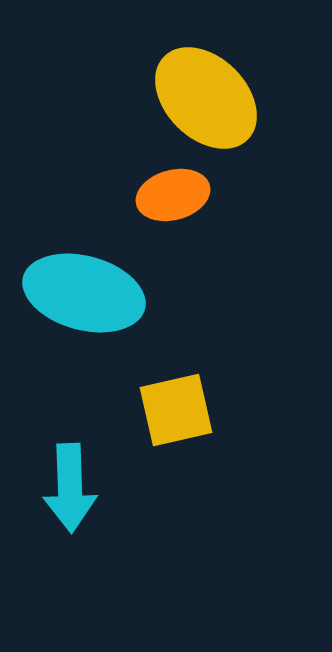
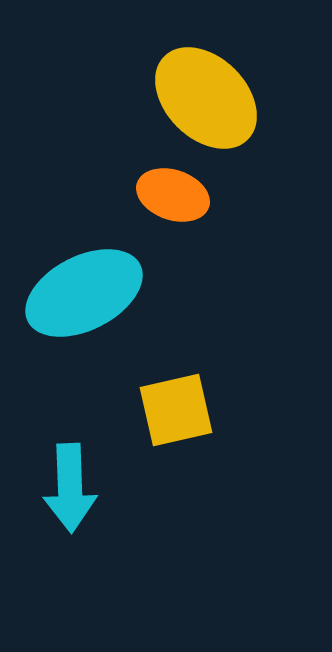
orange ellipse: rotated 34 degrees clockwise
cyan ellipse: rotated 42 degrees counterclockwise
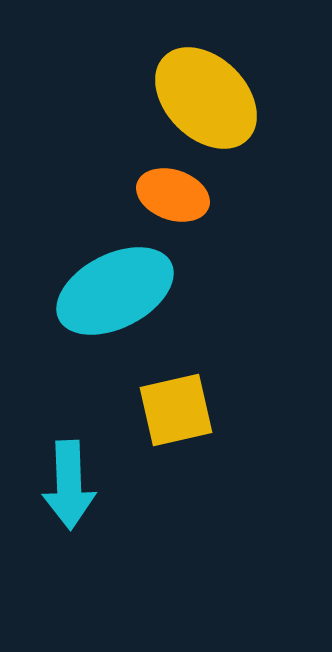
cyan ellipse: moved 31 px right, 2 px up
cyan arrow: moved 1 px left, 3 px up
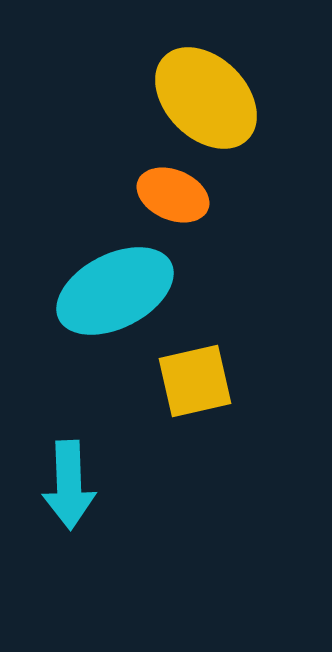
orange ellipse: rotated 4 degrees clockwise
yellow square: moved 19 px right, 29 px up
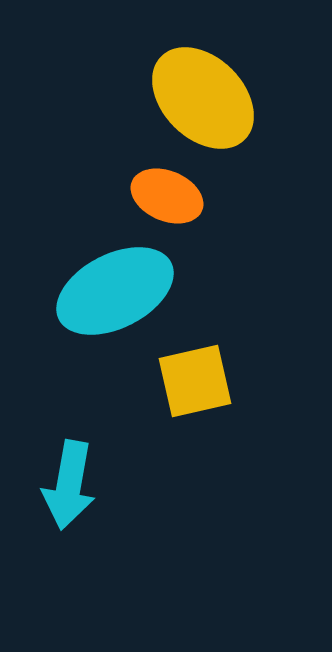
yellow ellipse: moved 3 px left
orange ellipse: moved 6 px left, 1 px down
cyan arrow: rotated 12 degrees clockwise
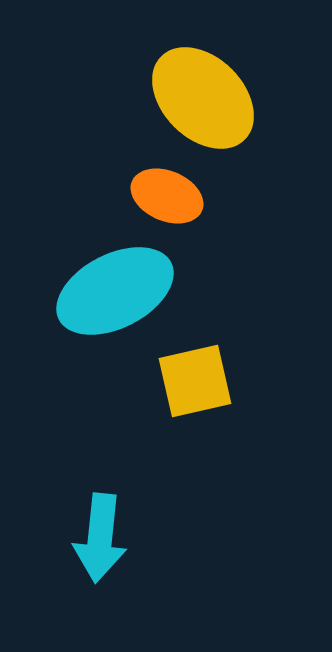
cyan arrow: moved 31 px right, 53 px down; rotated 4 degrees counterclockwise
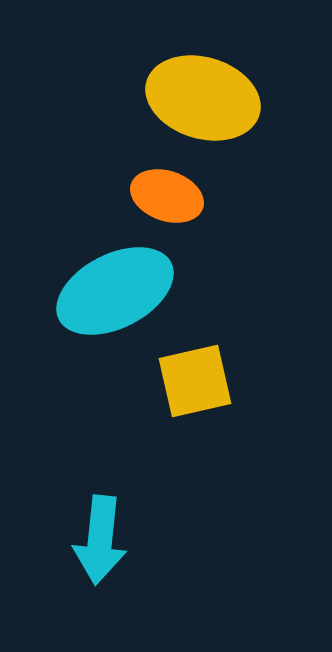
yellow ellipse: rotated 28 degrees counterclockwise
orange ellipse: rotated 4 degrees counterclockwise
cyan arrow: moved 2 px down
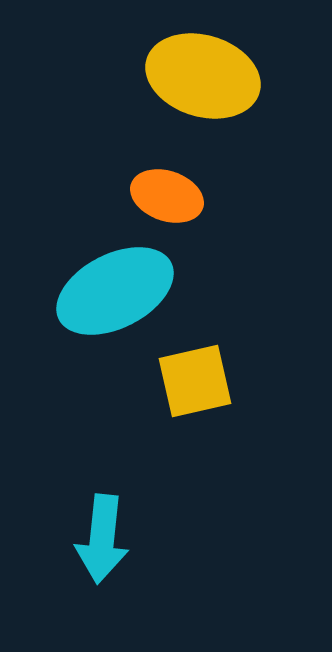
yellow ellipse: moved 22 px up
cyan arrow: moved 2 px right, 1 px up
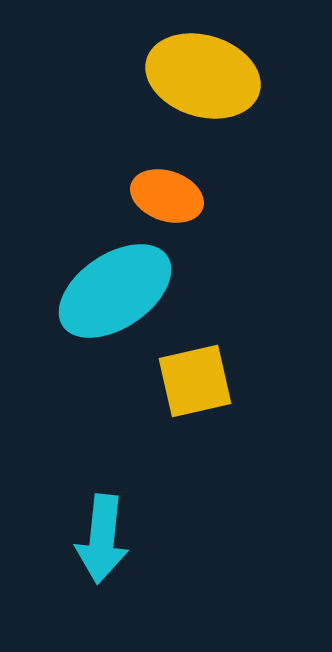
cyan ellipse: rotated 7 degrees counterclockwise
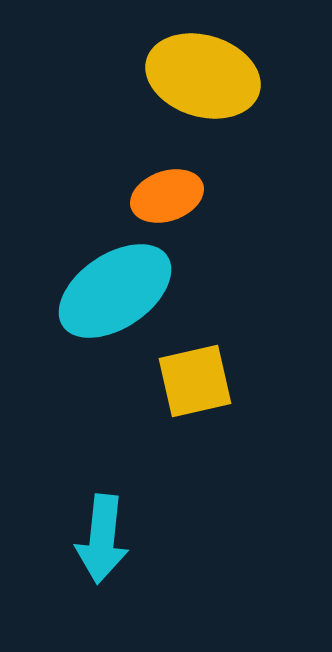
orange ellipse: rotated 38 degrees counterclockwise
